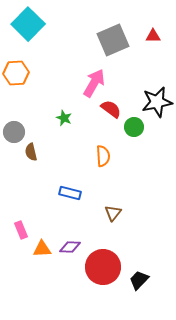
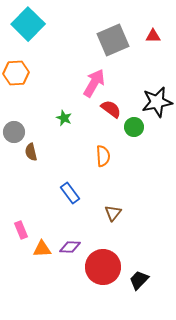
blue rectangle: rotated 40 degrees clockwise
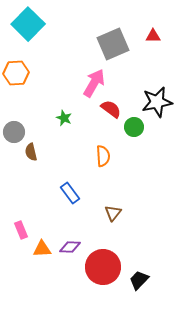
gray square: moved 4 px down
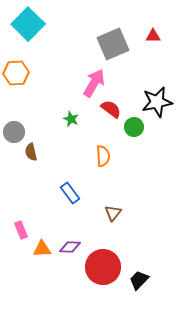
green star: moved 7 px right, 1 px down
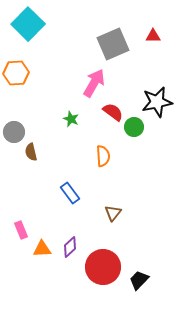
red semicircle: moved 2 px right, 3 px down
purple diamond: rotated 45 degrees counterclockwise
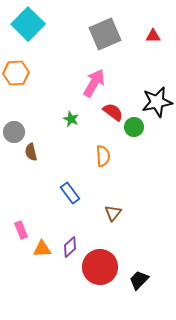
gray square: moved 8 px left, 10 px up
red circle: moved 3 px left
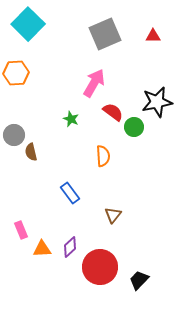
gray circle: moved 3 px down
brown triangle: moved 2 px down
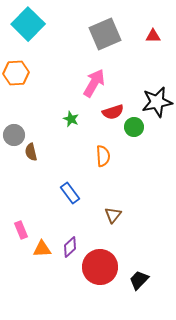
red semicircle: rotated 125 degrees clockwise
